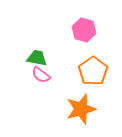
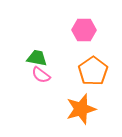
pink hexagon: rotated 15 degrees counterclockwise
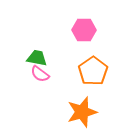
pink semicircle: moved 1 px left, 1 px up
orange star: moved 1 px right, 3 px down
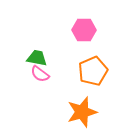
orange pentagon: rotated 12 degrees clockwise
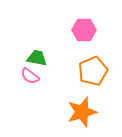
pink semicircle: moved 10 px left, 2 px down
